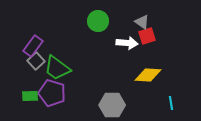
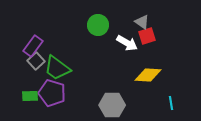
green circle: moved 4 px down
white arrow: rotated 25 degrees clockwise
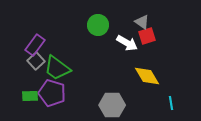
purple rectangle: moved 2 px right, 1 px up
yellow diamond: moved 1 px left, 1 px down; rotated 56 degrees clockwise
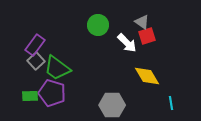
white arrow: rotated 15 degrees clockwise
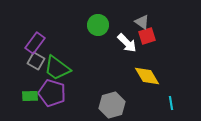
purple rectangle: moved 2 px up
gray square: rotated 18 degrees counterclockwise
gray hexagon: rotated 15 degrees counterclockwise
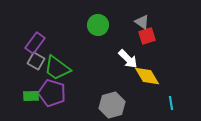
white arrow: moved 1 px right, 16 px down
green rectangle: moved 1 px right
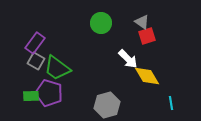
green circle: moved 3 px right, 2 px up
purple pentagon: moved 3 px left
gray hexagon: moved 5 px left
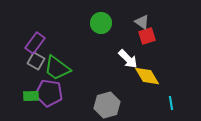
purple pentagon: rotated 8 degrees counterclockwise
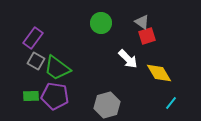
purple rectangle: moved 2 px left, 5 px up
yellow diamond: moved 12 px right, 3 px up
purple pentagon: moved 6 px right, 3 px down
cyan line: rotated 48 degrees clockwise
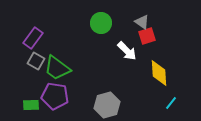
white arrow: moved 1 px left, 8 px up
yellow diamond: rotated 28 degrees clockwise
green rectangle: moved 9 px down
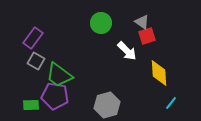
green trapezoid: moved 2 px right, 7 px down
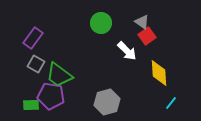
red square: rotated 18 degrees counterclockwise
gray square: moved 3 px down
purple pentagon: moved 4 px left
gray hexagon: moved 3 px up
